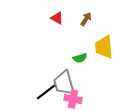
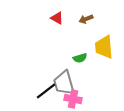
brown arrow: rotated 144 degrees counterclockwise
black line: moved 1 px up
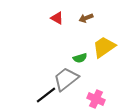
brown arrow: moved 1 px up
yellow trapezoid: rotated 60 degrees clockwise
gray trapezoid: moved 2 px right, 4 px up; rotated 68 degrees clockwise
black line: moved 4 px down
pink cross: moved 23 px right; rotated 12 degrees clockwise
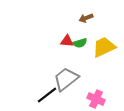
red triangle: moved 10 px right, 23 px down; rotated 24 degrees counterclockwise
yellow trapezoid: rotated 10 degrees clockwise
green semicircle: moved 15 px up
black line: moved 1 px right
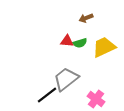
pink cross: rotated 12 degrees clockwise
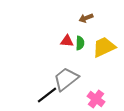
green semicircle: rotated 72 degrees counterclockwise
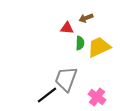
red triangle: moved 13 px up
yellow trapezoid: moved 5 px left
gray trapezoid: rotated 32 degrees counterclockwise
pink cross: moved 1 px right, 2 px up
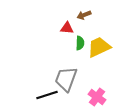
brown arrow: moved 2 px left, 3 px up
black line: rotated 20 degrees clockwise
